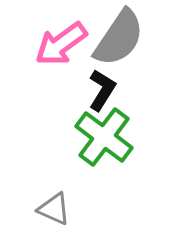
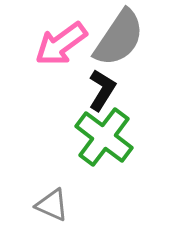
gray triangle: moved 2 px left, 4 px up
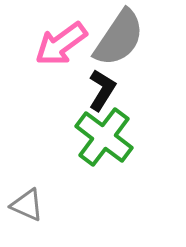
gray triangle: moved 25 px left
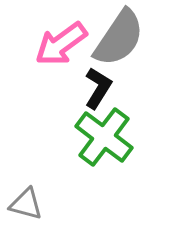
black L-shape: moved 4 px left, 2 px up
gray triangle: moved 1 px left, 1 px up; rotated 9 degrees counterclockwise
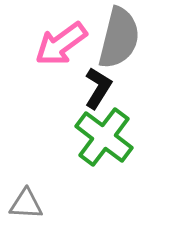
gray semicircle: rotated 20 degrees counterclockwise
gray triangle: rotated 12 degrees counterclockwise
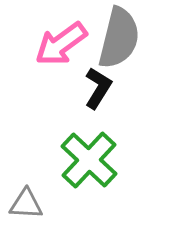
green cross: moved 15 px left, 23 px down; rotated 6 degrees clockwise
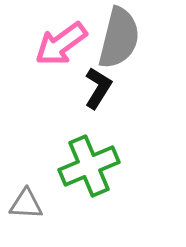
green cross: moved 6 px down; rotated 24 degrees clockwise
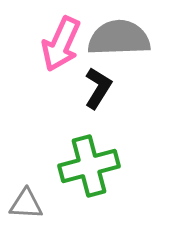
gray semicircle: rotated 106 degrees counterclockwise
pink arrow: rotated 30 degrees counterclockwise
green cross: rotated 8 degrees clockwise
